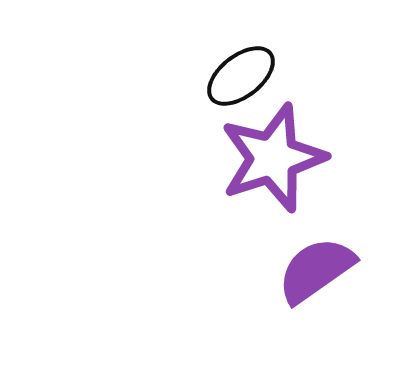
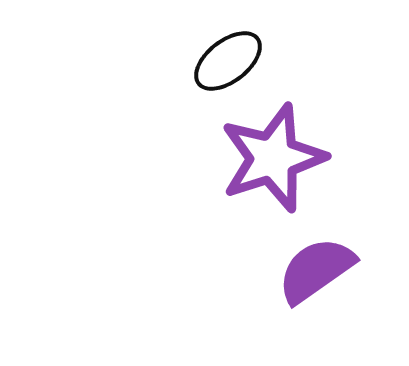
black ellipse: moved 13 px left, 15 px up
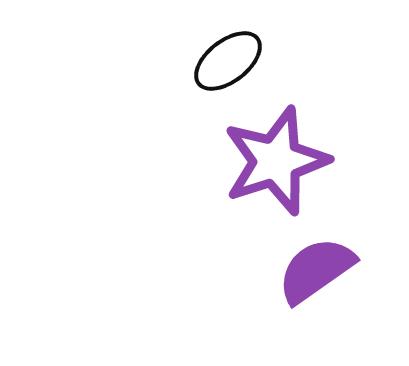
purple star: moved 3 px right, 3 px down
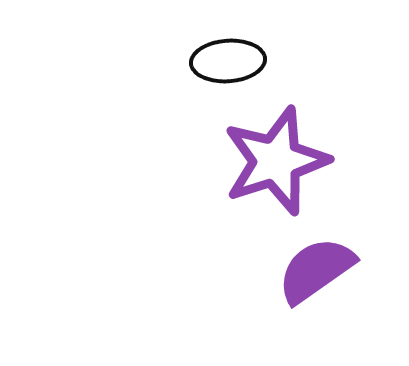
black ellipse: rotated 34 degrees clockwise
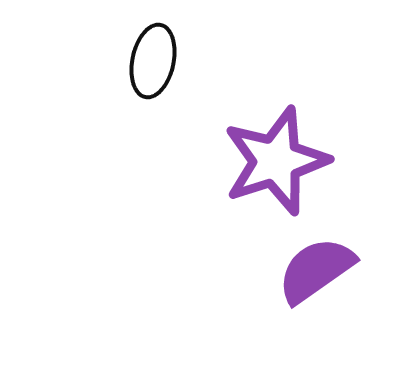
black ellipse: moved 75 px left; rotated 74 degrees counterclockwise
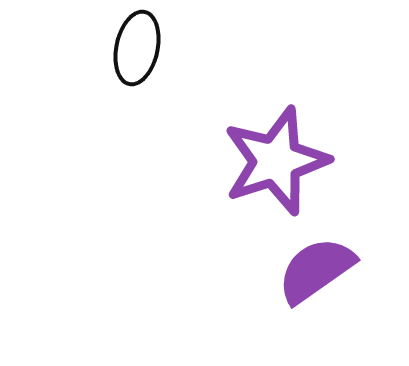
black ellipse: moved 16 px left, 13 px up
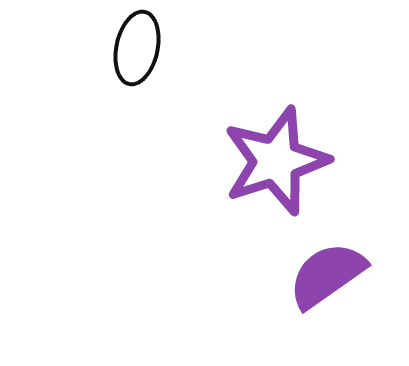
purple semicircle: moved 11 px right, 5 px down
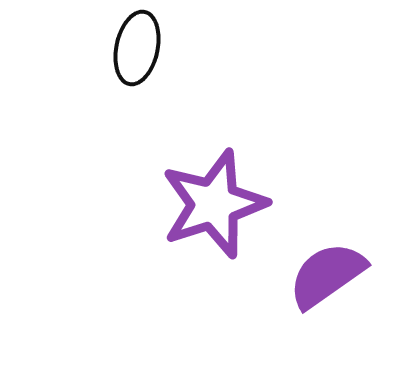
purple star: moved 62 px left, 43 px down
